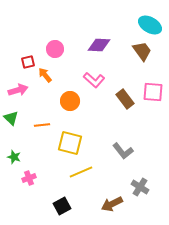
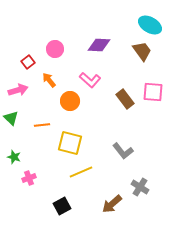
red square: rotated 24 degrees counterclockwise
orange arrow: moved 4 px right, 5 px down
pink L-shape: moved 4 px left
brown arrow: rotated 15 degrees counterclockwise
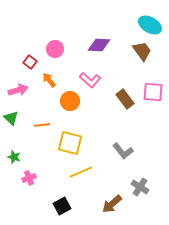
red square: moved 2 px right; rotated 16 degrees counterclockwise
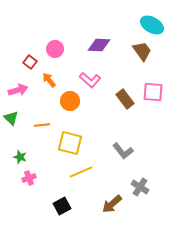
cyan ellipse: moved 2 px right
green star: moved 6 px right
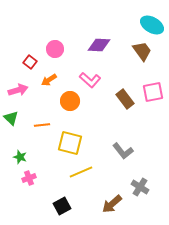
orange arrow: rotated 84 degrees counterclockwise
pink square: rotated 15 degrees counterclockwise
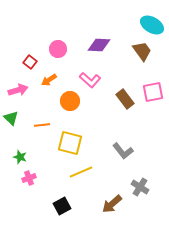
pink circle: moved 3 px right
